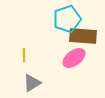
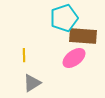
cyan pentagon: moved 3 px left, 1 px up
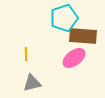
yellow line: moved 2 px right, 1 px up
gray triangle: rotated 18 degrees clockwise
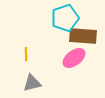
cyan pentagon: moved 1 px right
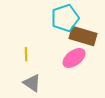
brown rectangle: rotated 12 degrees clockwise
gray triangle: rotated 48 degrees clockwise
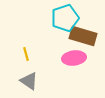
yellow line: rotated 16 degrees counterclockwise
pink ellipse: rotated 30 degrees clockwise
gray triangle: moved 3 px left, 2 px up
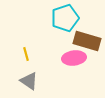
brown rectangle: moved 4 px right, 5 px down
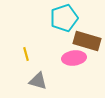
cyan pentagon: moved 1 px left
gray triangle: moved 9 px right; rotated 18 degrees counterclockwise
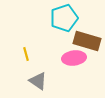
gray triangle: rotated 18 degrees clockwise
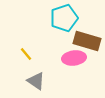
yellow line: rotated 24 degrees counterclockwise
gray triangle: moved 2 px left
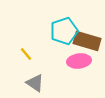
cyan pentagon: moved 13 px down
pink ellipse: moved 5 px right, 3 px down
gray triangle: moved 1 px left, 2 px down
